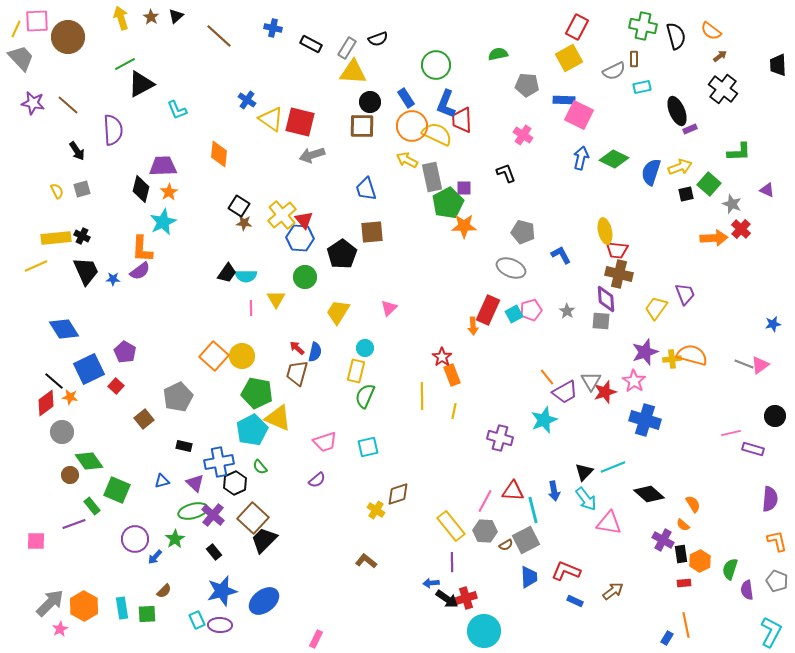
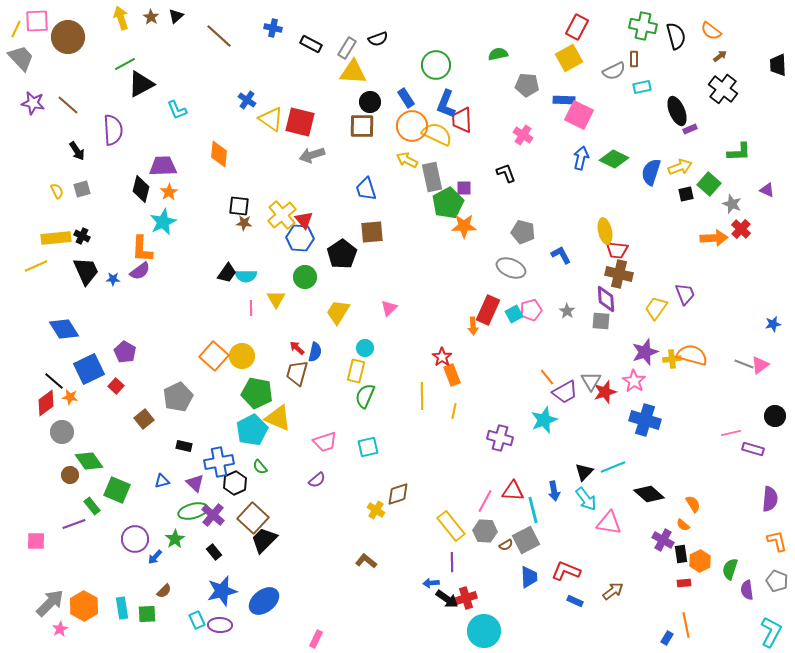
black square at (239, 206): rotated 25 degrees counterclockwise
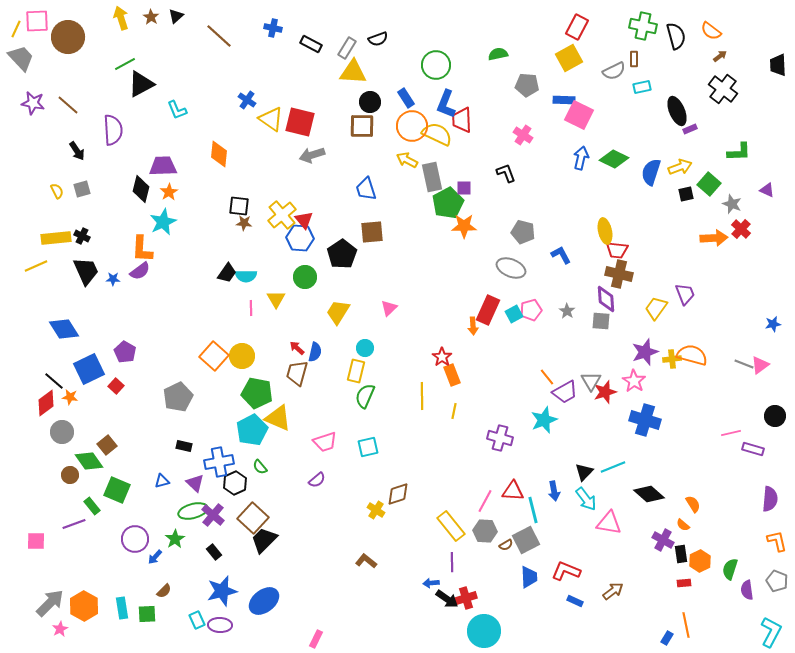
brown square at (144, 419): moved 37 px left, 26 px down
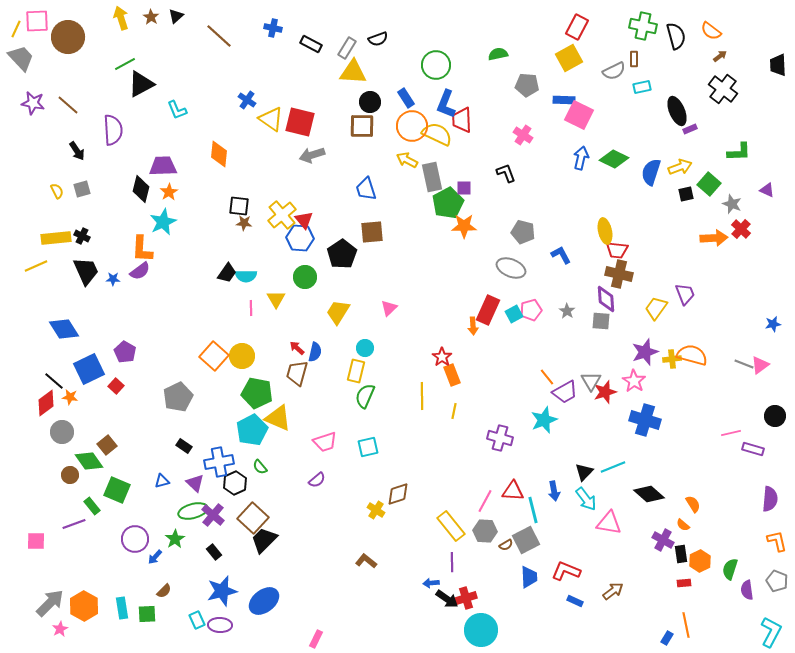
black rectangle at (184, 446): rotated 21 degrees clockwise
cyan circle at (484, 631): moved 3 px left, 1 px up
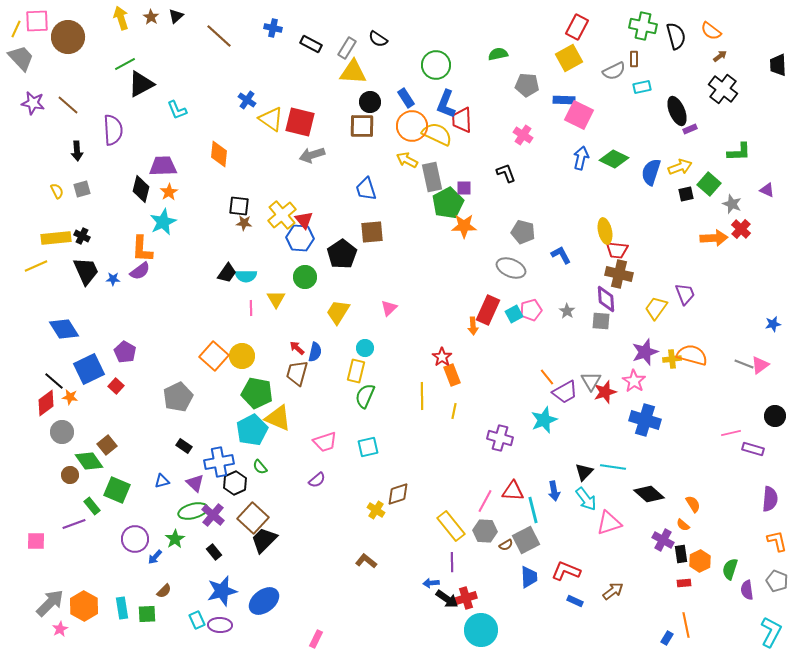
black semicircle at (378, 39): rotated 54 degrees clockwise
black arrow at (77, 151): rotated 30 degrees clockwise
cyan line at (613, 467): rotated 30 degrees clockwise
pink triangle at (609, 523): rotated 28 degrees counterclockwise
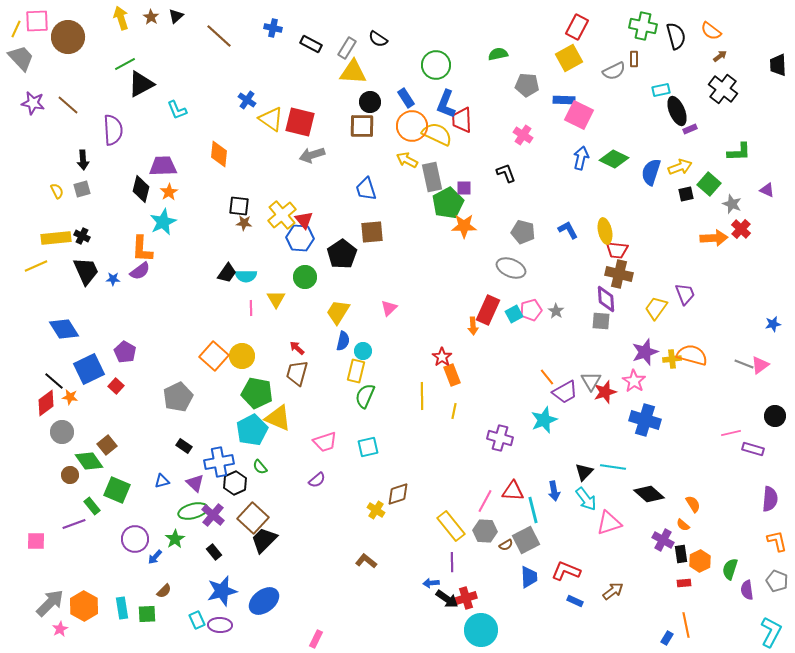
cyan rectangle at (642, 87): moved 19 px right, 3 px down
black arrow at (77, 151): moved 6 px right, 9 px down
blue L-shape at (561, 255): moved 7 px right, 25 px up
gray star at (567, 311): moved 11 px left
cyan circle at (365, 348): moved 2 px left, 3 px down
blue semicircle at (315, 352): moved 28 px right, 11 px up
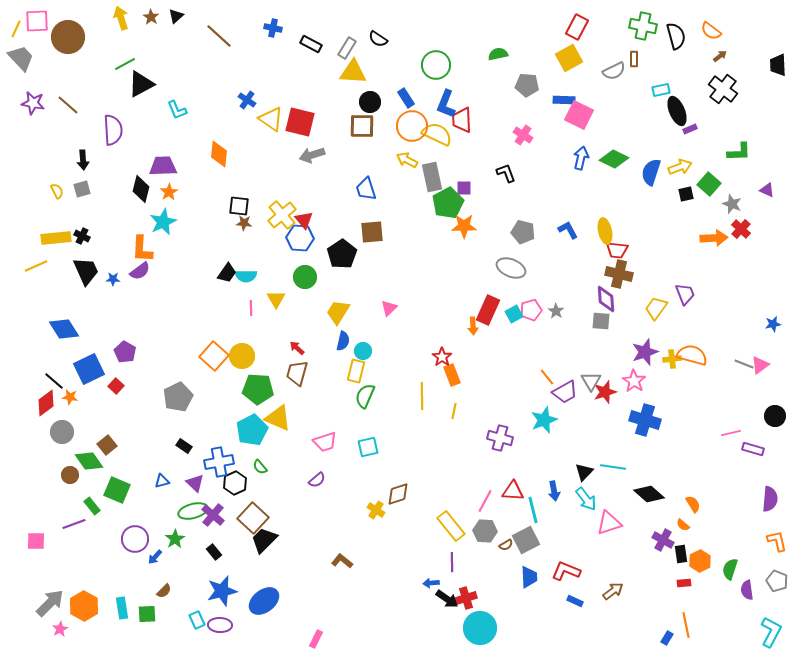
green pentagon at (257, 393): moved 1 px right, 4 px up; rotated 8 degrees counterclockwise
brown L-shape at (366, 561): moved 24 px left
cyan circle at (481, 630): moved 1 px left, 2 px up
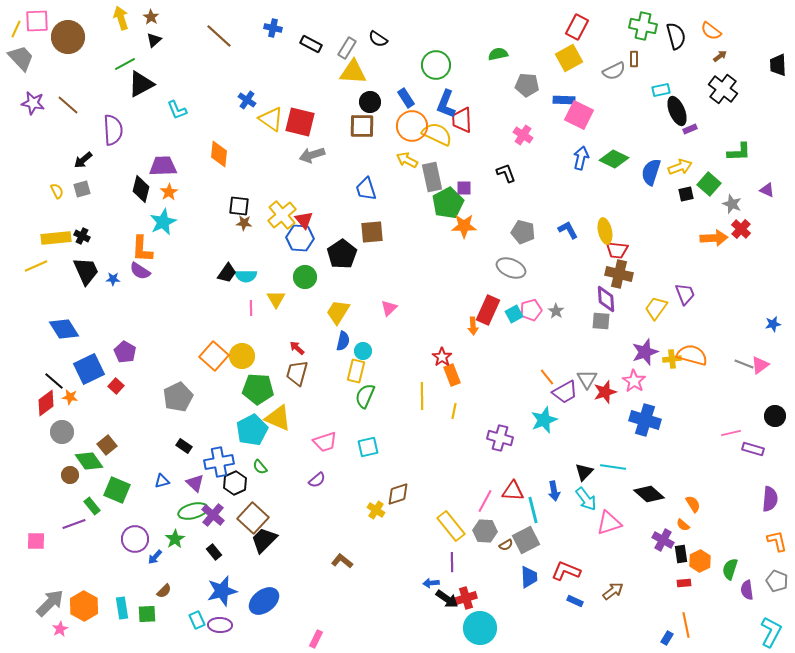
black triangle at (176, 16): moved 22 px left, 24 px down
black arrow at (83, 160): rotated 54 degrees clockwise
purple semicircle at (140, 271): rotated 70 degrees clockwise
gray triangle at (591, 381): moved 4 px left, 2 px up
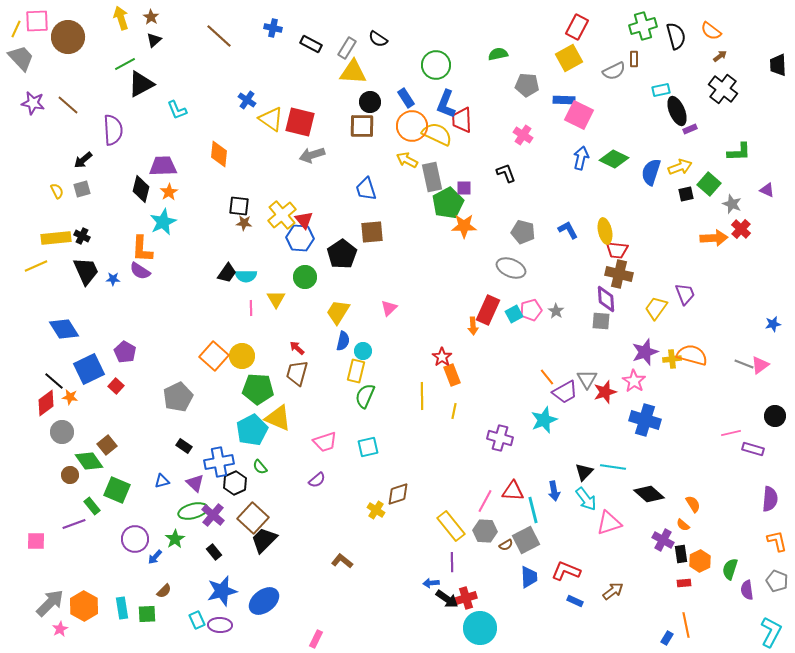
green cross at (643, 26): rotated 28 degrees counterclockwise
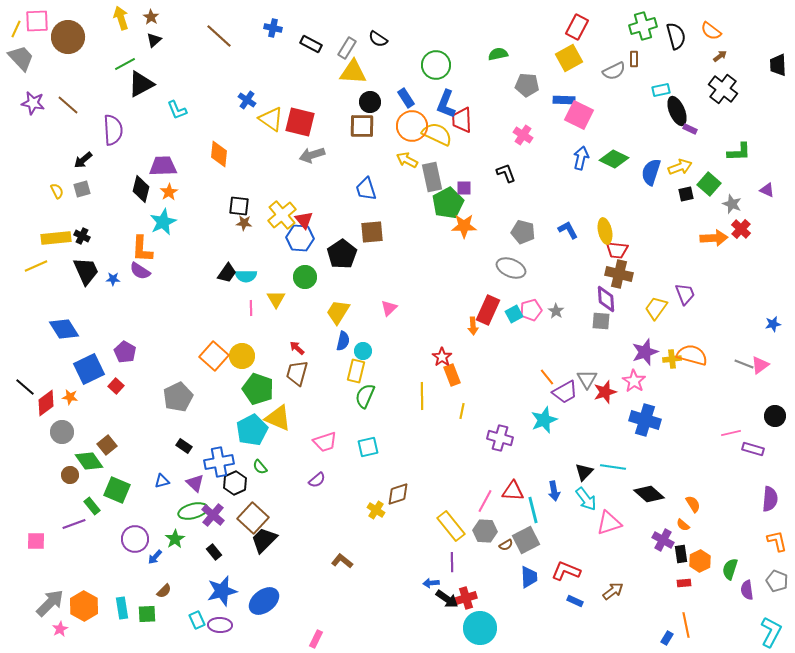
purple rectangle at (690, 129): rotated 48 degrees clockwise
black line at (54, 381): moved 29 px left, 6 px down
green pentagon at (258, 389): rotated 16 degrees clockwise
yellow line at (454, 411): moved 8 px right
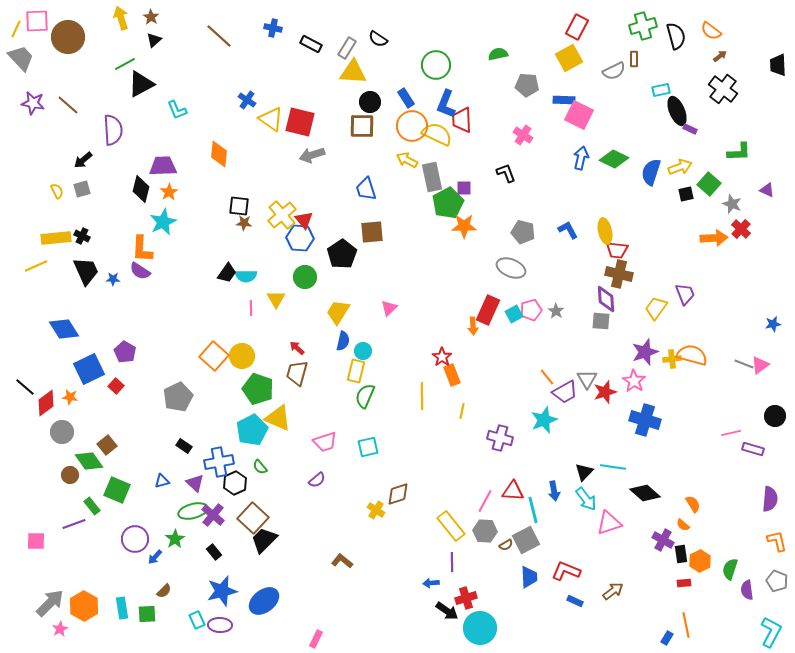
black diamond at (649, 494): moved 4 px left, 1 px up
black arrow at (447, 599): moved 12 px down
